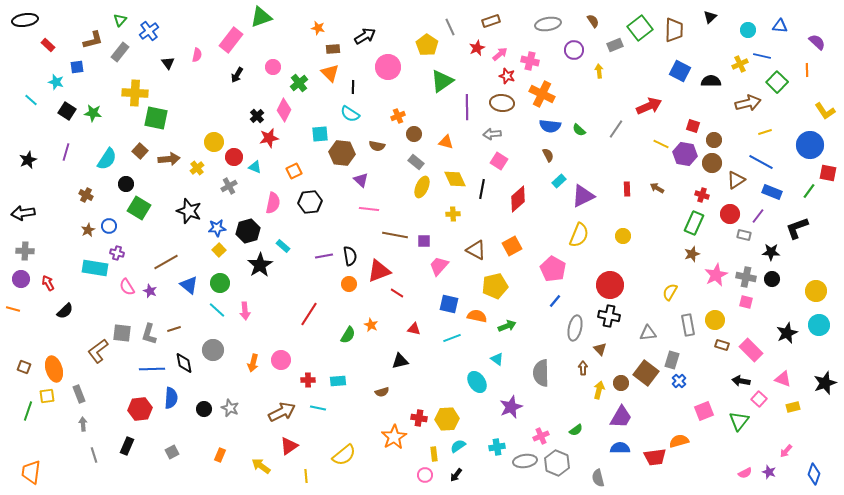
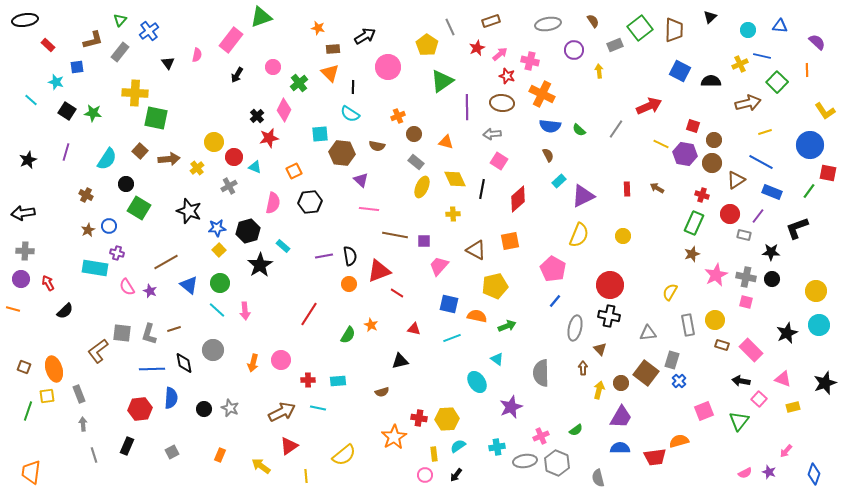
orange square at (512, 246): moved 2 px left, 5 px up; rotated 18 degrees clockwise
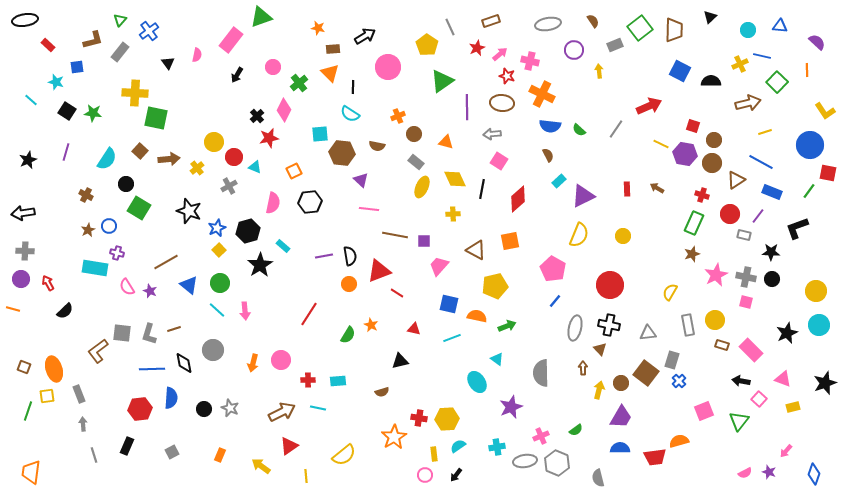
blue star at (217, 228): rotated 18 degrees counterclockwise
black cross at (609, 316): moved 9 px down
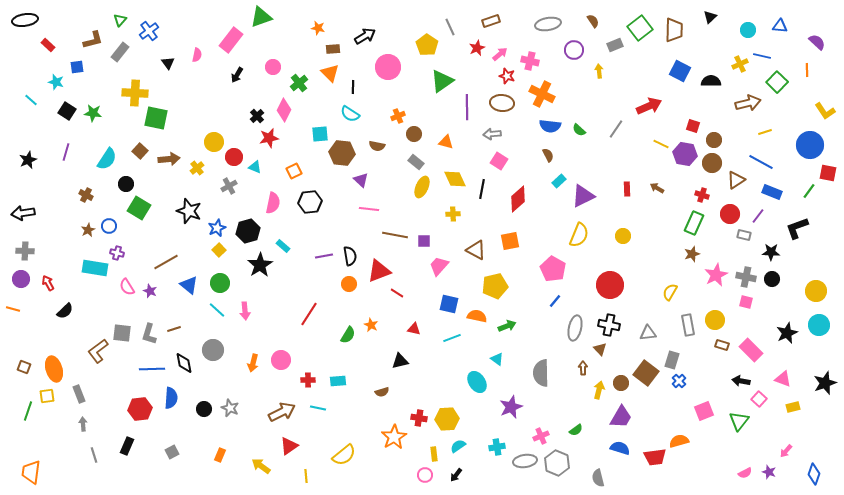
blue semicircle at (620, 448): rotated 18 degrees clockwise
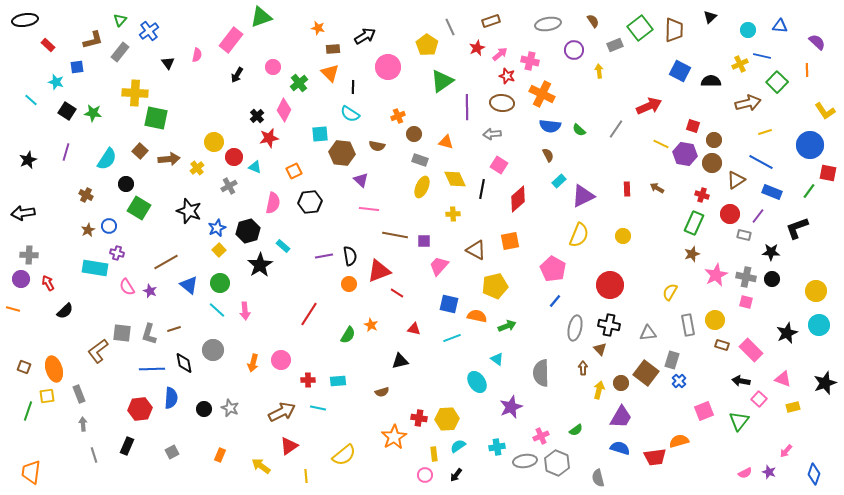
pink square at (499, 161): moved 4 px down
gray rectangle at (416, 162): moved 4 px right, 2 px up; rotated 21 degrees counterclockwise
gray cross at (25, 251): moved 4 px right, 4 px down
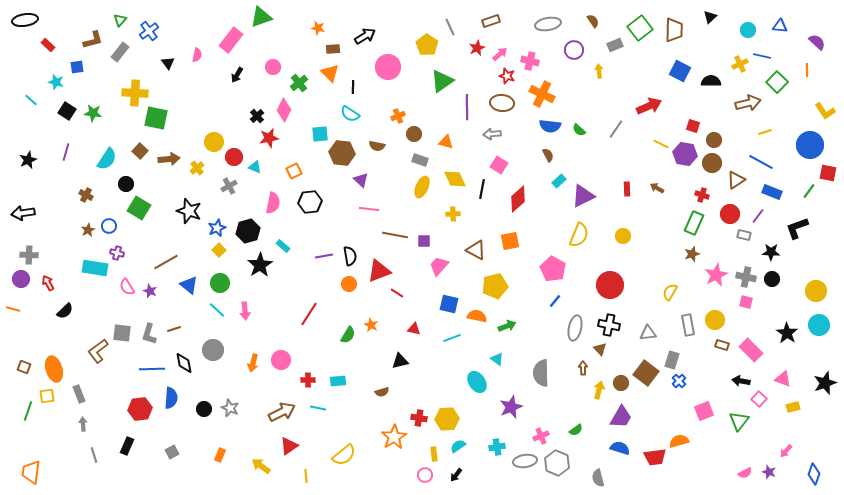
black star at (787, 333): rotated 15 degrees counterclockwise
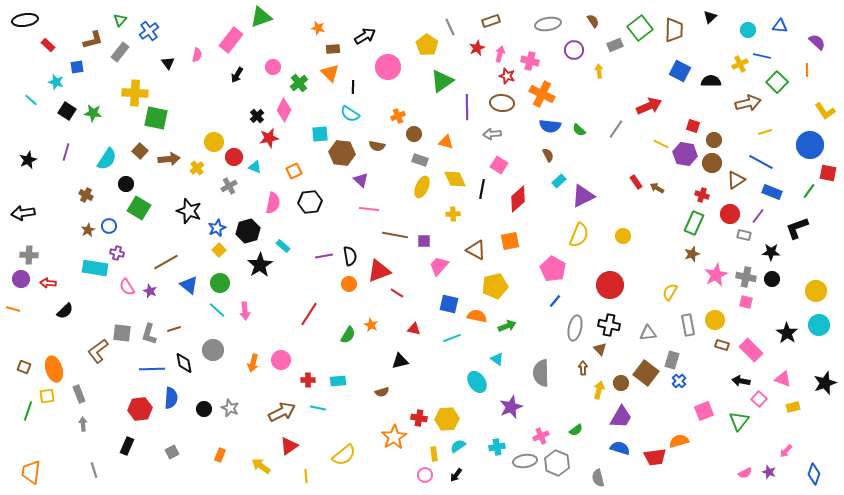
pink arrow at (500, 54): rotated 35 degrees counterclockwise
red rectangle at (627, 189): moved 9 px right, 7 px up; rotated 32 degrees counterclockwise
red arrow at (48, 283): rotated 56 degrees counterclockwise
gray line at (94, 455): moved 15 px down
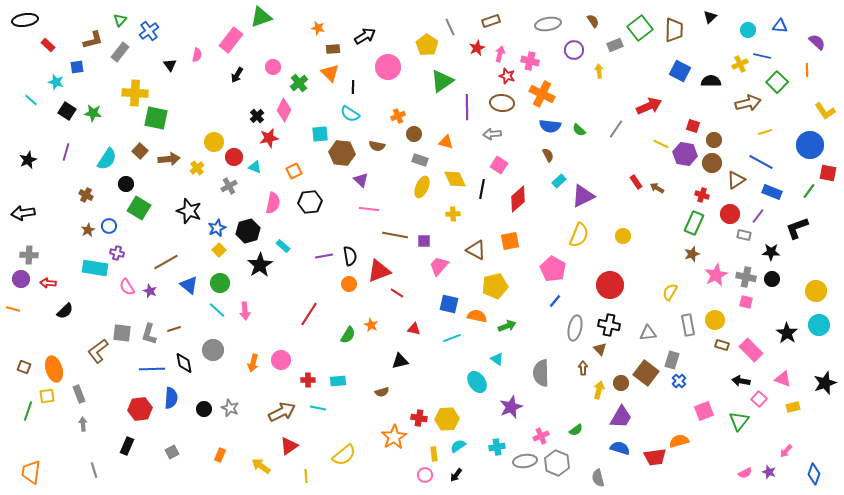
black triangle at (168, 63): moved 2 px right, 2 px down
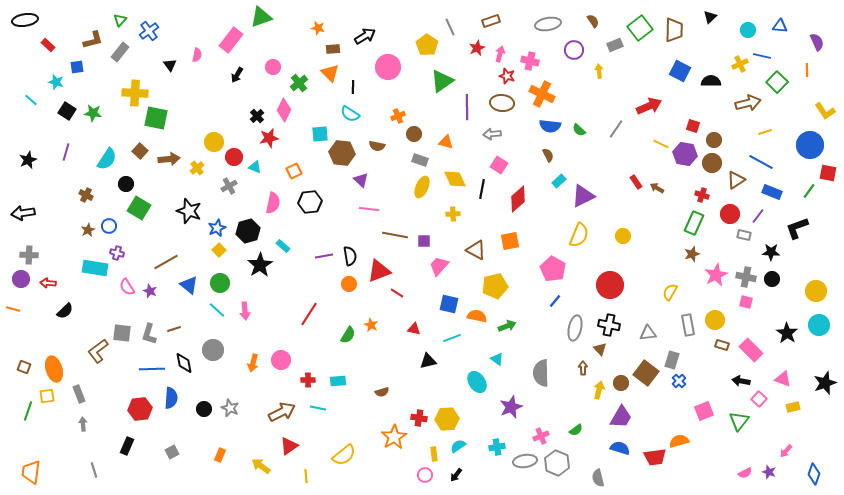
purple semicircle at (817, 42): rotated 24 degrees clockwise
black triangle at (400, 361): moved 28 px right
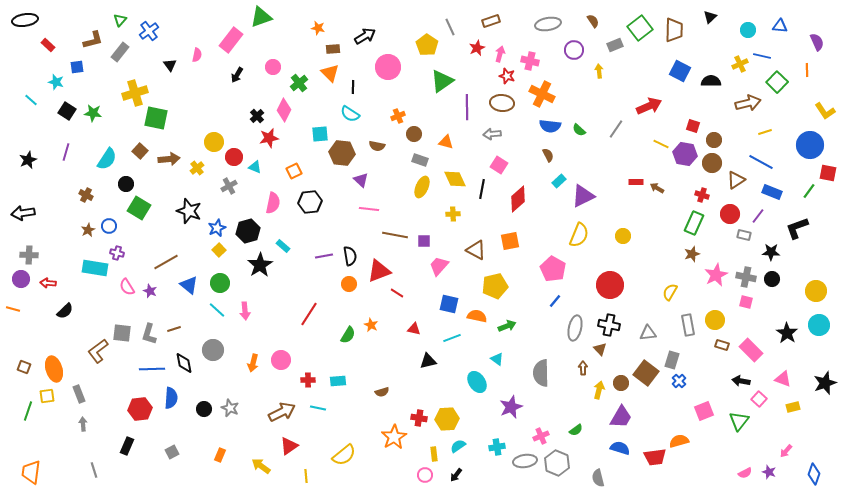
yellow cross at (135, 93): rotated 20 degrees counterclockwise
red rectangle at (636, 182): rotated 56 degrees counterclockwise
